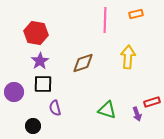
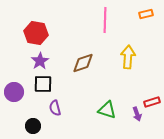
orange rectangle: moved 10 px right
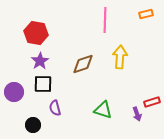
yellow arrow: moved 8 px left
brown diamond: moved 1 px down
green triangle: moved 4 px left
black circle: moved 1 px up
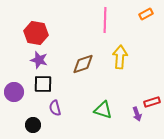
orange rectangle: rotated 16 degrees counterclockwise
purple star: moved 1 px left, 1 px up; rotated 24 degrees counterclockwise
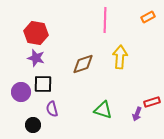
orange rectangle: moved 2 px right, 3 px down
purple star: moved 3 px left, 2 px up
purple circle: moved 7 px right
purple semicircle: moved 3 px left, 1 px down
purple arrow: rotated 40 degrees clockwise
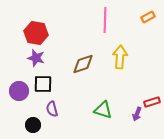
purple circle: moved 2 px left, 1 px up
